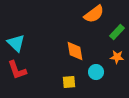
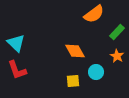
orange diamond: rotated 20 degrees counterclockwise
orange star: moved 1 px up; rotated 24 degrees clockwise
yellow square: moved 4 px right, 1 px up
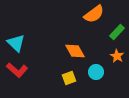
red L-shape: rotated 30 degrees counterclockwise
yellow square: moved 4 px left, 3 px up; rotated 16 degrees counterclockwise
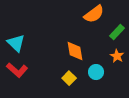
orange diamond: rotated 20 degrees clockwise
yellow square: rotated 24 degrees counterclockwise
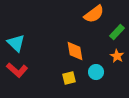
yellow square: rotated 32 degrees clockwise
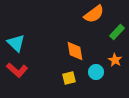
orange star: moved 2 px left, 4 px down
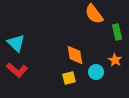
orange semicircle: rotated 90 degrees clockwise
green rectangle: rotated 56 degrees counterclockwise
orange diamond: moved 4 px down
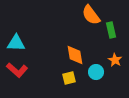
orange semicircle: moved 3 px left, 1 px down
green rectangle: moved 6 px left, 2 px up
cyan triangle: rotated 42 degrees counterclockwise
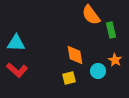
cyan circle: moved 2 px right, 1 px up
